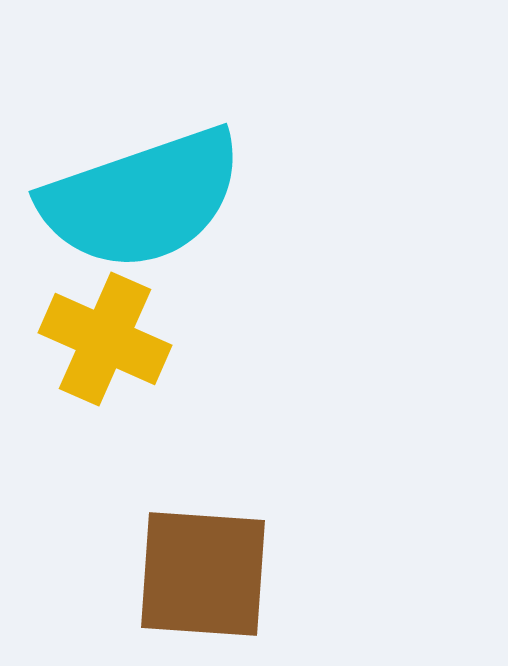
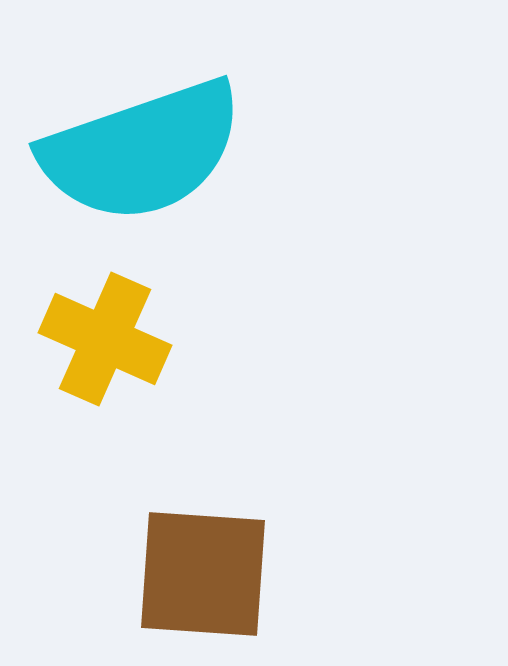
cyan semicircle: moved 48 px up
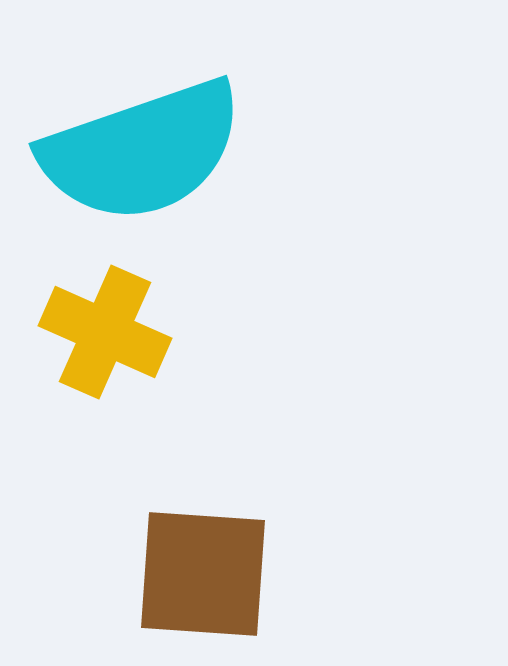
yellow cross: moved 7 px up
